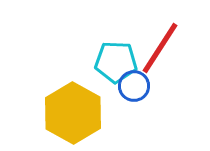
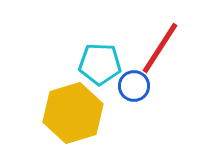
cyan pentagon: moved 16 px left, 2 px down
yellow hexagon: rotated 14 degrees clockwise
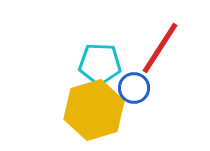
blue circle: moved 2 px down
yellow hexagon: moved 21 px right, 3 px up
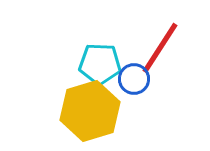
blue circle: moved 9 px up
yellow hexagon: moved 4 px left, 1 px down
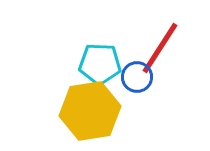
blue circle: moved 3 px right, 2 px up
yellow hexagon: rotated 8 degrees clockwise
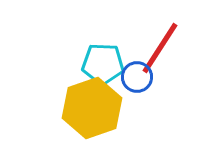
cyan pentagon: moved 3 px right
yellow hexagon: moved 2 px right, 3 px up; rotated 10 degrees counterclockwise
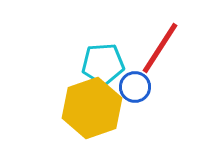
cyan pentagon: rotated 6 degrees counterclockwise
blue circle: moved 2 px left, 10 px down
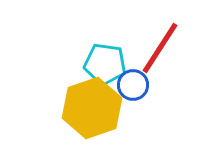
cyan pentagon: moved 2 px right; rotated 12 degrees clockwise
blue circle: moved 2 px left, 2 px up
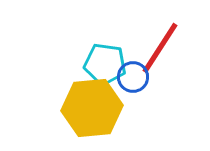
blue circle: moved 8 px up
yellow hexagon: rotated 14 degrees clockwise
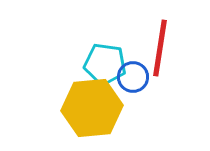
red line: rotated 24 degrees counterclockwise
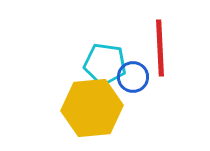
red line: rotated 12 degrees counterclockwise
